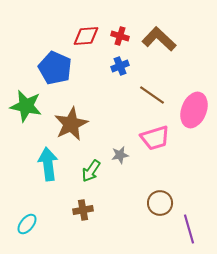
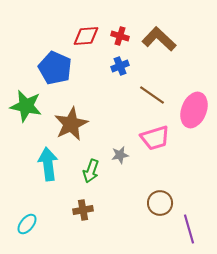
green arrow: rotated 15 degrees counterclockwise
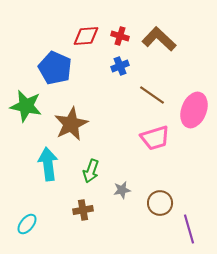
gray star: moved 2 px right, 35 px down
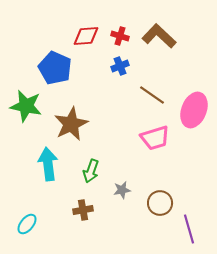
brown L-shape: moved 3 px up
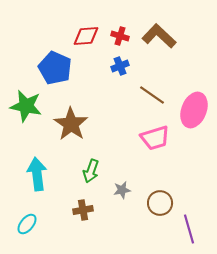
brown star: rotated 12 degrees counterclockwise
cyan arrow: moved 11 px left, 10 px down
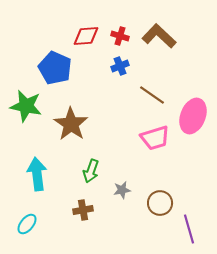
pink ellipse: moved 1 px left, 6 px down
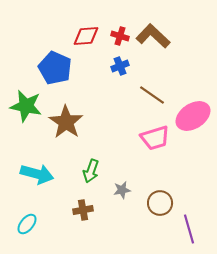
brown L-shape: moved 6 px left
pink ellipse: rotated 36 degrees clockwise
brown star: moved 5 px left, 2 px up
cyan arrow: rotated 112 degrees clockwise
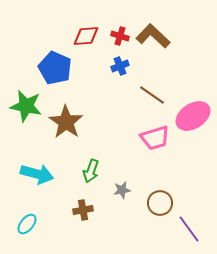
purple line: rotated 20 degrees counterclockwise
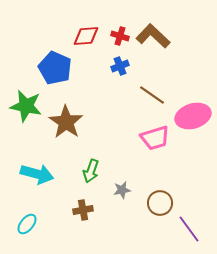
pink ellipse: rotated 16 degrees clockwise
